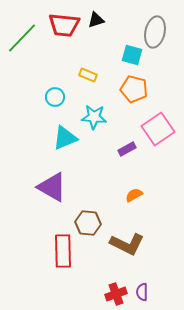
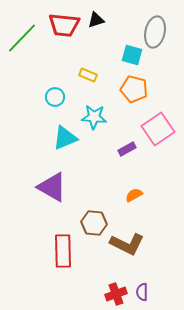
brown hexagon: moved 6 px right
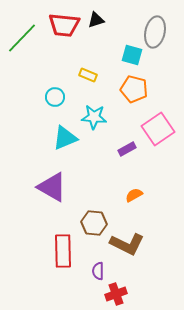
purple semicircle: moved 44 px left, 21 px up
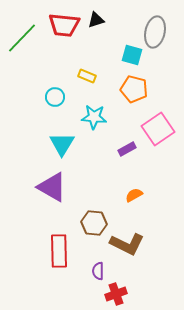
yellow rectangle: moved 1 px left, 1 px down
cyan triangle: moved 3 px left, 6 px down; rotated 36 degrees counterclockwise
red rectangle: moved 4 px left
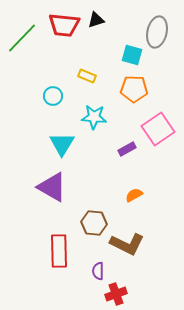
gray ellipse: moved 2 px right
orange pentagon: rotated 12 degrees counterclockwise
cyan circle: moved 2 px left, 1 px up
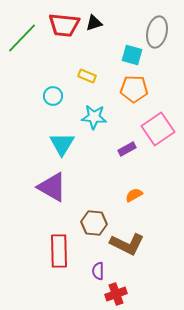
black triangle: moved 2 px left, 3 px down
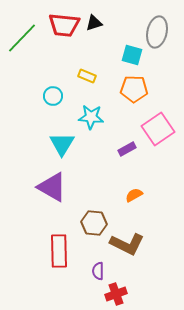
cyan star: moved 3 px left
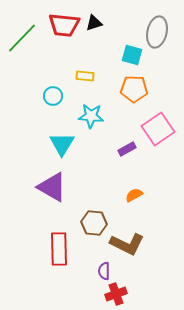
yellow rectangle: moved 2 px left; rotated 18 degrees counterclockwise
cyan star: moved 1 px up
red rectangle: moved 2 px up
purple semicircle: moved 6 px right
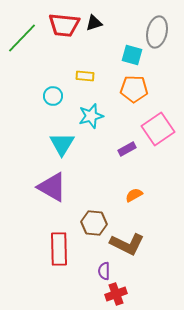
cyan star: rotated 20 degrees counterclockwise
